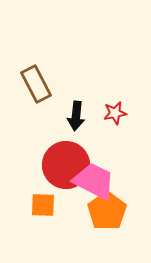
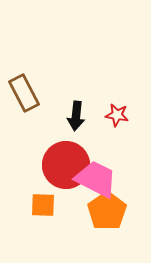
brown rectangle: moved 12 px left, 9 px down
red star: moved 2 px right, 2 px down; rotated 20 degrees clockwise
pink trapezoid: moved 2 px right, 2 px up
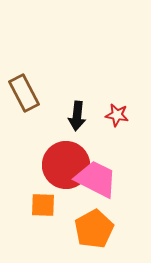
black arrow: moved 1 px right
orange pentagon: moved 13 px left, 18 px down; rotated 6 degrees clockwise
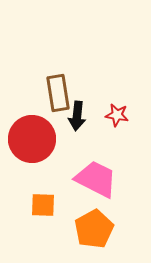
brown rectangle: moved 34 px right; rotated 18 degrees clockwise
red circle: moved 34 px left, 26 px up
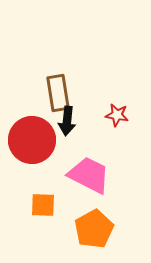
black arrow: moved 10 px left, 5 px down
red circle: moved 1 px down
pink trapezoid: moved 7 px left, 4 px up
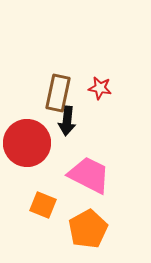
brown rectangle: rotated 21 degrees clockwise
red star: moved 17 px left, 27 px up
red circle: moved 5 px left, 3 px down
orange square: rotated 20 degrees clockwise
orange pentagon: moved 6 px left
